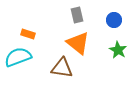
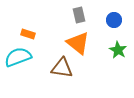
gray rectangle: moved 2 px right
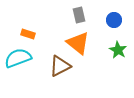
cyan semicircle: moved 1 px down
brown triangle: moved 2 px left, 2 px up; rotated 35 degrees counterclockwise
